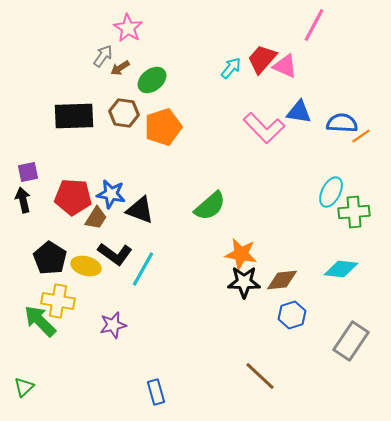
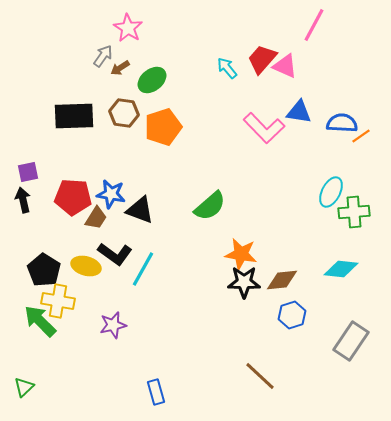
cyan arrow: moved 4 px left; rotated 80 degrees counterclockwise
black pentagon: moved 6 px left, 12 px down
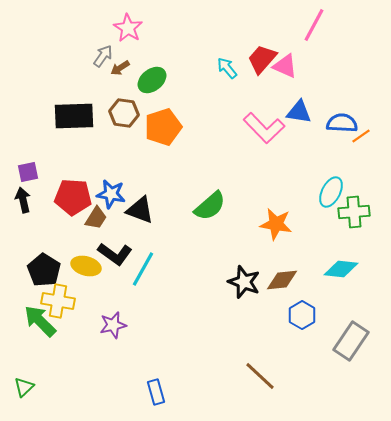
orange star: moved 35 px right, 30 px up
black star: rotated 20 degrees clockwise
blue hexagon: moved 10 px right; rotated 12 degrees counterclockwise
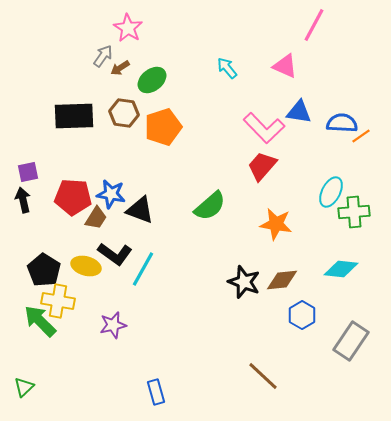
red trapezoid: moved 107 px down
brown line: moved 3 px right
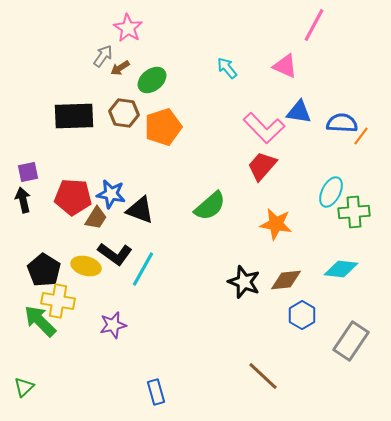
orange line: rotated 18 degrees counterclockwise
brown diamond: moved 4 px right
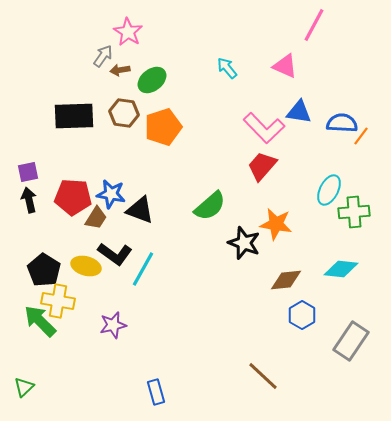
pink star: moved 4 px down
brown arrow: moved 2 px down; rotated 24 degrees clockwise
cyan ellipse: moved 2 px left, 2 px up
black arrow: moved 6 px right
black star: moved 39 px up
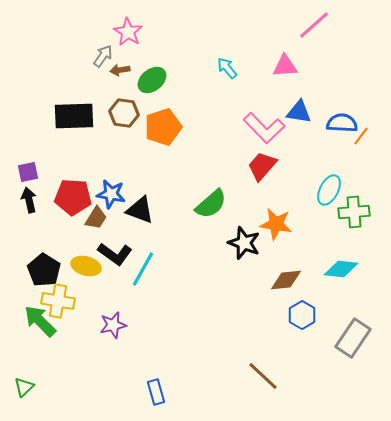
pink line: rotated 20 degrees clockwise
pink triangle: rotated 28 degrees counterclockwise
green semicircle: moved 1 px right, 2 px up
gray rectangle: moved 2 px right, 3 px up
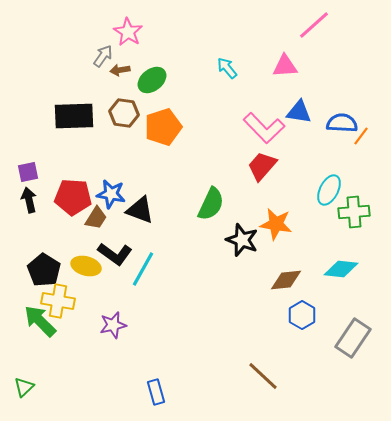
green semicircle: rotated 24 degrees counterclockwise
black star: moved 2 px left, 3 px up
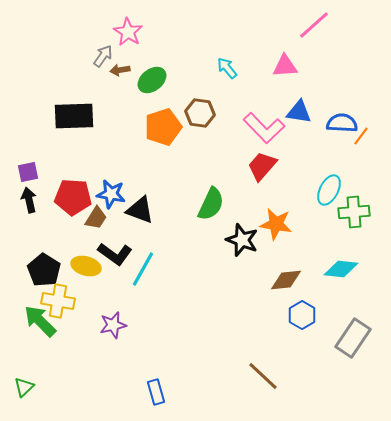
brown hexagon: moved 76 px right
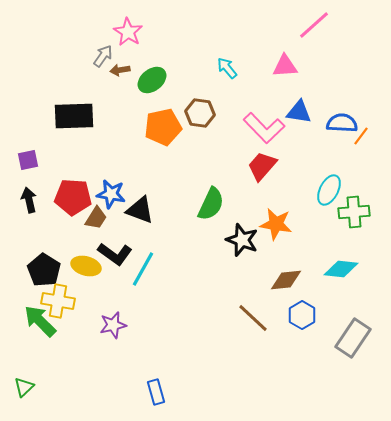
orange pentagon: rotated 6 degrees clockwise
purple square: moved 12 px up
brown line: moved 10 px left, 58 px up
